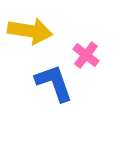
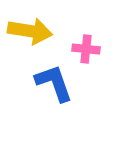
pink cross: moved 6 px up; rotated 32 degrees counterclockwise
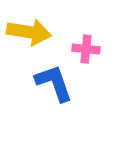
yellow arrow: moved 1 px left, 1 px down
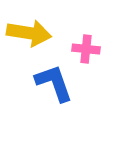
yellow arrow: moved 1 px down
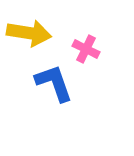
pink cross: rotated 20 degrees clockwise
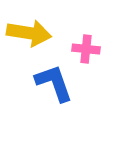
pink cross: rotated 20 degrees counterclockwise
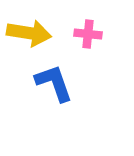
pink cross: moved 2 px right, 15 px up
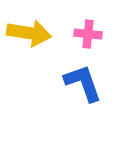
blue L-shape: moved 29 px right
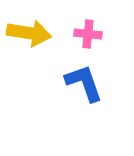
blue L-shape: moved 1 px right
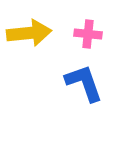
yellow arrow: rotated 15 degrees counterclockwise
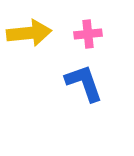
pink cross: rotated 12 degrees counterclockwise
